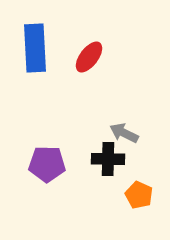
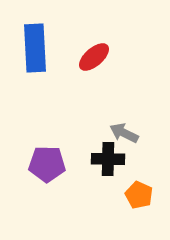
red ellipse: moved 5 px right; rotated 12 degrees clockwise
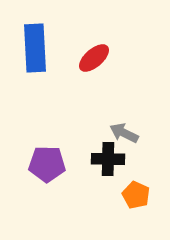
red ellipse: moved 1 px down
orange pentagon: moved 3 px left
